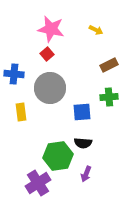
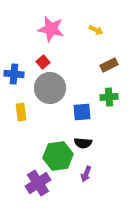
red square: moved 4 px left, 8 px down
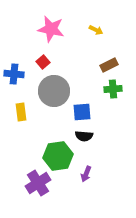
gray circle: moved 4 px right, 3 px down
green cross: moved 4 px right, 8 px up
black semicircle: moved 1 px right, 7 px up
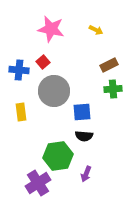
blue cross: moved 5 px right, 4 px up
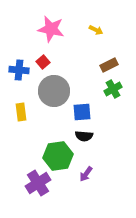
green cross: rotated 24 degrees counterclockwise
purple arrow: rotated 14 degrees clockwise
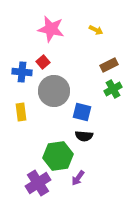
blue cross: moved 3 px right, 2 px down
blue square: rotated 18 degrees clockwise
purple arrow: moved 8 px left, 4 px down
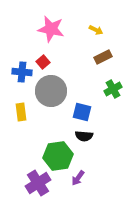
brown rectangle: moved 6 px left, 8 px up
gray circle: moved 3 px left
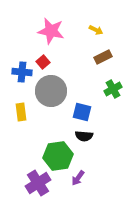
pink star: moved 2 px down
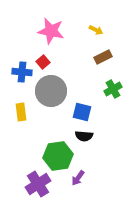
purple cross: moved 1 px down
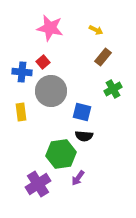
pink star: moved 1 px left, 3 px up
brown rectangle: rotated 24 degrees counterclockwise
green hexagon: moved 3 px right, 2 px up
